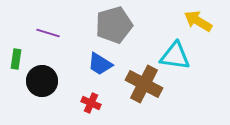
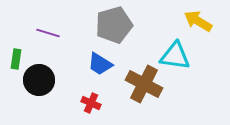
black circle: moved 3 px left, 1 px up
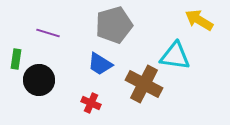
yellow arrow: moved 1 px right, 1 px up
